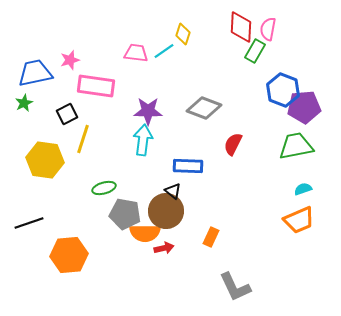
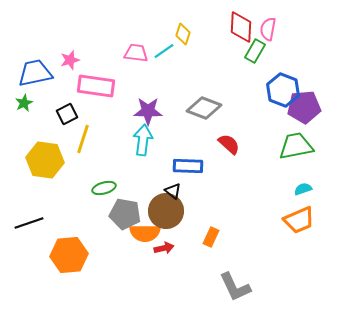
red semicircle: moved 4 px left; rotated 105 degrees clockwise
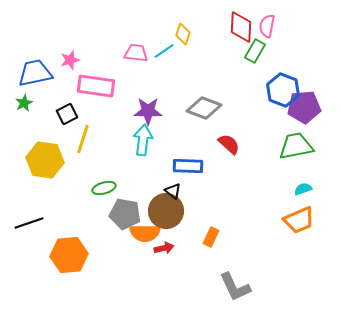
pink semicircle: moved 1 px left, 3 px up
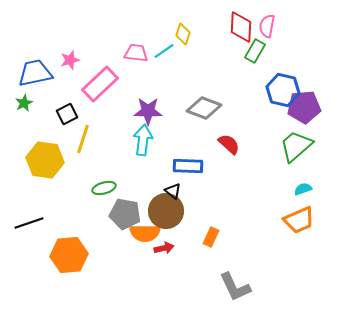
pink rectangle: moved 4 px right, 2 px up; rotated 51 degrees counterclockwise
blue hexagon: rotated 8 degrees counterclockwise
green trapezoid: rotated 30 degrees counterclockwise
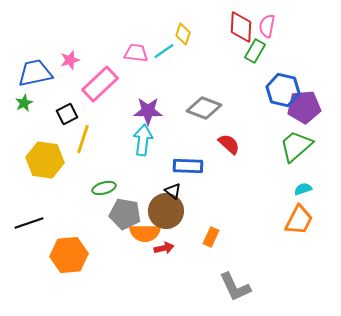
orange trapezoid: rotated 40 degrees counterclockwise
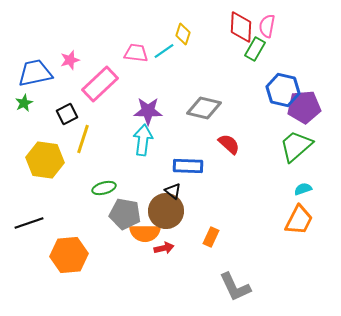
green rectangle: moved 2 px up
gray diamond: rotated 8 degrees counterclockwise
